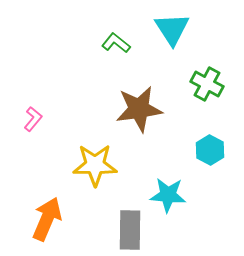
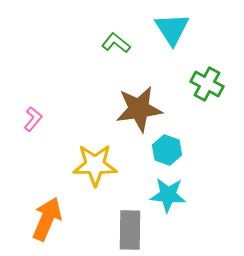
cyan hexagon: moved 43 px left; rotated 8 degrees counterclockwise
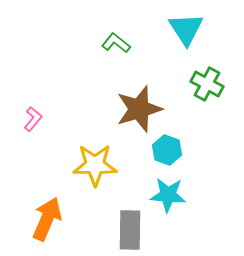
cyan triangle: moved 14 px right
brown star: rotated 9 degrees counterclockwise
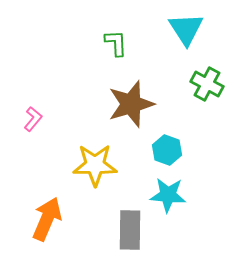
green L-shape: rotated 48 degrees clockwise
brown star: moved 8 px left, 5 px up
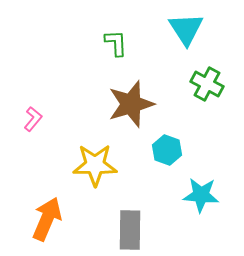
cyan star: moved 33 px right
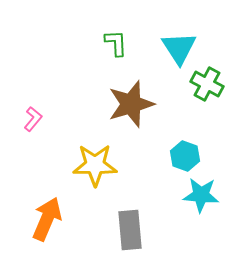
cyan triangle: moved 7 px left, 19 px down
cyan hexagon: moved 18 px right, 6 px down
gray rectangle: rotated 6 degrees counterclockwise
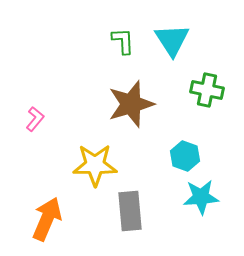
green L-shape: moved 7 px right, 2 px up
cyan triangle: moved 7 px left, 8 px up
green cross: moved 6 px down; rotated 16 degrees counterclockwise
pink L-shape: moved 2 px right
cyan star: moved 2 px down; rotated 9 degrees counterclockwise
gray rectangle: moved 19 px up
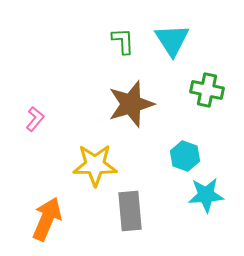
cyan star: moved 5 px right, 2 px up
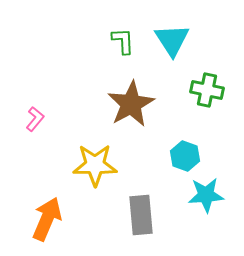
brown star: rotated 12 degrees counterclockwise
gray rectangle: moved 11 px right, 4 px down
